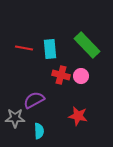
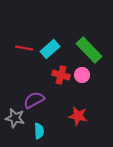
green rectangle: moved 2 px right, 5 px down
cyan rectangle: rotated 54 degrees clockwise
pink circle: moved 1 px right, 1 px up
gray star: rotated 12 degrees clockwise
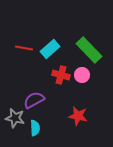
cyan semicircle: moved 4 px left, 3 px up
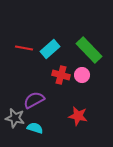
cyan semicircle: rotated 70 degrees counterclockwise
